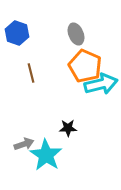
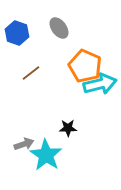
gray ellipse: moved 17 px left, 6 px up; rotated 15 degrees counterclockwise
brown line: rotated 66 degrees clockwise
cyan arrow: moved 1 px left
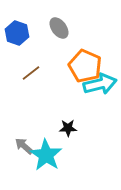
gray arrow: moved 2 px down; rotated 120 degrees counterclockwise
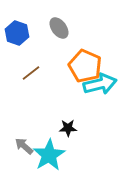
cyan star: moved 3 px right; rotated 8 degrees clockwise
